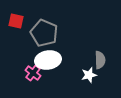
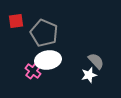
red square: rotated 21 degrees counterclockwise
gray semicircle: moved 4 px left, 1 px down; rotated 42 degrees counterclockwise
pink cross: moved 2 px up
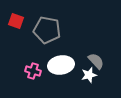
red square: rotated 28 degrees clockwise
gray pentagon: moved 3 px right, 3 px up; rotated 12 degrees counterclockwise
white ellipse: moved 13 px right, 5 px down
pink cross: rotated 21 degrees counterclockwise
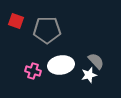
gray pentagon: rotated 12 degrees counterclockwise
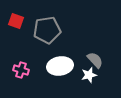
gray pentagon: rotated 8 degrees counterclockwise
gray semicircle: moved 1 px left, 1 px up
white ellipse: moved 1 px left, 1 px down
pink cross: moved 12 px left, 1 px up
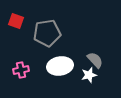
gray pentagon: moved 3 px down
pink cross: rotated 28 degrees counterclockwise
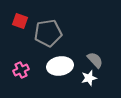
red square: moved 4 px right
gray pentagon: moved 1 px right
pink cross: rotated 14 degrees counterclockwise
white star: moved 3 px down
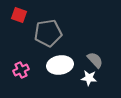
red square: moved 1 px left, 6 px up
white ellipse: moved 1 px up
white star: rotated 21 degrees clockwise
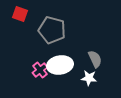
red square: moved 1 px right, 1 px up
gray pentagon: moved 4 px right, 3 px up; rotated 24 degrees clockwise
gray semicircle: moved 1 px up; rotated 18 degrees clockwise
pink cross: moved 19 px right; rotated 14 degrees counterclockwise
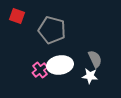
red square: moved 3 px left, 2 px down
white star: moved 1 px right, 2 px up
